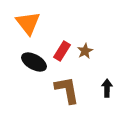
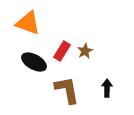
orange triangle: rotated 32 degrees counterclockwise
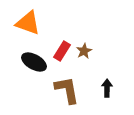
brown star: moved 1 px left
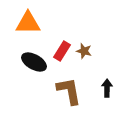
orange triangle: rotated 20 degrees counterclockwise
brown star: rotated 28 degrees counterclockwise
brown L-shape: moved 2 px right, 1 px down
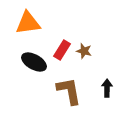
orange triangle: rotated 8 degrees counterclockwise
red rectangle: moved 1 px up
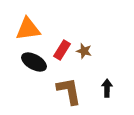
orange triangle: moved 6 px down
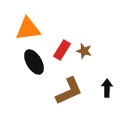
black ellipse: rotated 30 degrees clockwise
brown L-shape: rotated 76 degrees clockwise
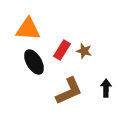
orange triangle: rotated 12 degrees clockwise
black arrow: moved 1 px left
